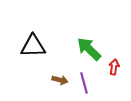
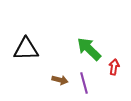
black triangle: moved 7 px left, 3 px down
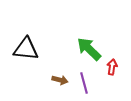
black triangle: rotated 8 degrees clockwise
red arrow: moved 2 px left
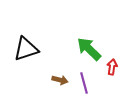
black triangle: rotated 24 degrees counterclockwise
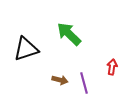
green arrow: moved 20 px left, 15 px up
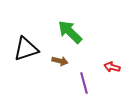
green arrow: moved 1 px right, 2 px up
red arrow: rotated 84 degrees counterclockwise
brown arrow: moved 19 px up
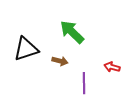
green arrow: moved 2 px right
purple line: rotated 15 degrees clockwise
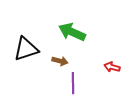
green arrow: rotated 20 degrees counterclockwise
purple line: moved 11 px left
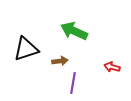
green arrow: moved 2 px right, 1 px up
brown arrow: rotated 21 degrees counterclockwise
purple line: rotated 10 degrees clockwise
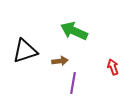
black triangle: moved 1 px left, 2 px down
red arrow: moved 1 px right; rotated 56 degrees clockwise
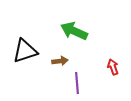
purple line: moved 4 px right; rotated 15 degrees counterclockwise
